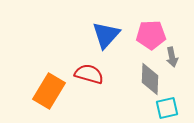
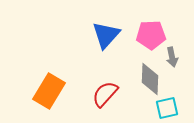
red semicircle: moved 16 px right, 20 px down; rotated 64 degrees counterclockwise
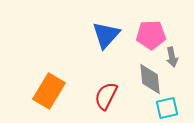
gray diamond: rotated 8 degrees counterclockwise
red semicircle: moved 1 px right, 2 px down; rotated 16 degrees counterclockwise
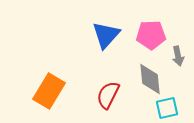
gray arrow: moved 6 px right, 1 px up
red semicircle: moved 2 px right, 1 px up
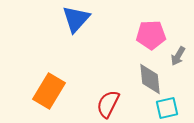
blue triangle: moved 30 px left, 16 px up
gray arrow: rotated 42 degrees clockwise
red semicircle: moved 9 px down
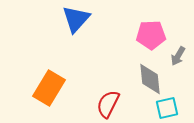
orange rectangle: moved 3 px up
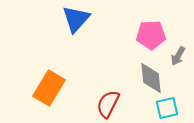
gray diamond: moved 1 px right, 1 px up
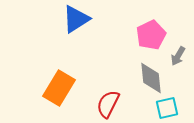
blue triangle: rotated 16 degrees clockwise
pink pentagon: rotated 24 degrees counterclockwise
orange rectangle: moved 10 px right
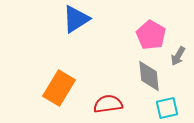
pink pentagon: rotated 16 degrees counterclockwise
gray diamond: moved 2 px left, 2 px up
red semicircle: rotated 56 degrees clockwise
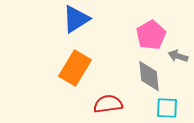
pink pentagon: rotated 12 degrees clockwise
gray arrow: rotated 78 degrees clockwise
orange rectangle: moved 16 px right, 20 px up
cyan square: rotated 15 degrees clockwise
